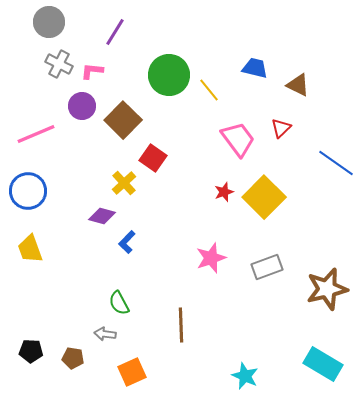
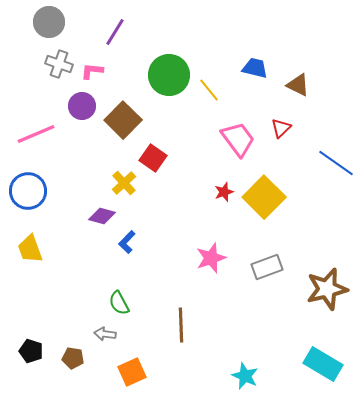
gray cross: rotated 8 degrees counterclockwise
black pentagon: rotated 15 degrees clockwise
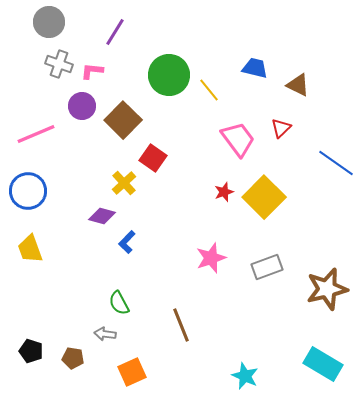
brown line: rotated 20 degrees counterclockwise
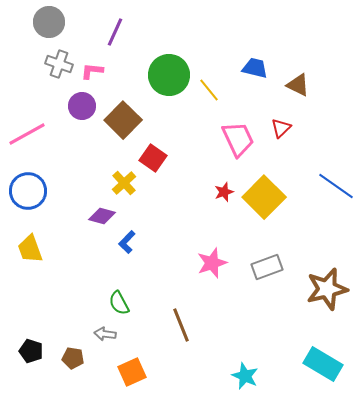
purple line: rotated 8 degrees counterclockwise
pink line: moved 9 px left; rotated 6 degrees counterclockwise
pink trapezoid: rotated 12 degrees clockwise
blue line: moved 23 px down
pink star: moved 1 px right, 5 px down
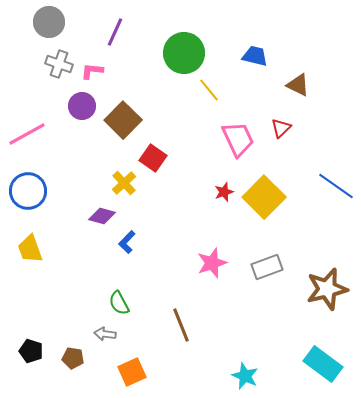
blue trapezoid: moved 12 px up
green circle: moved 15 px right, 22 px up
cyan rectangle: rotated 6 degrees clockwise
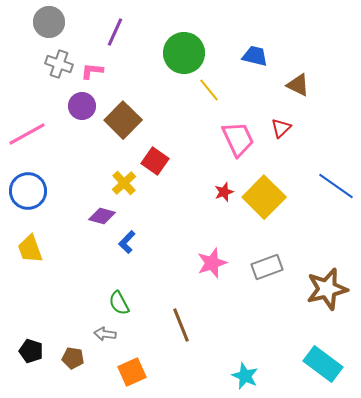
red square: moved 2 px right, 3 px down
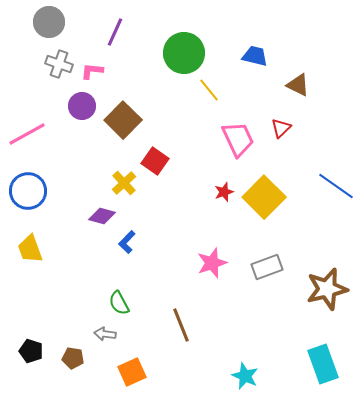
cyan rectangle: rotated 33 degrees clockwise
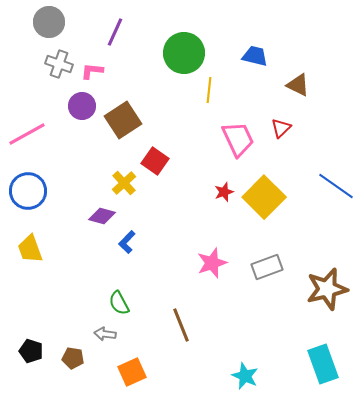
yellow line: rotated 45 degrees clockwise
brown square: rotated 12 degrees clockwise
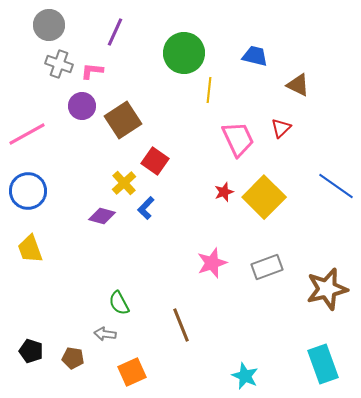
gray circle: moved 3 px down
blue L-shape: moved 19 px right, 34 px up
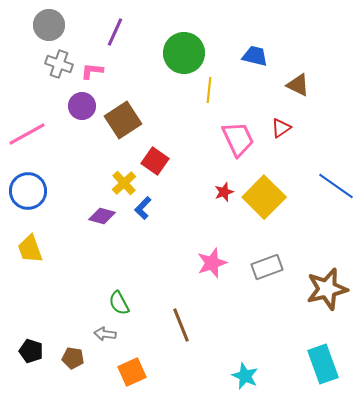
red triangle: rotated 10 degrees clockwise
blue L-shape: moved 3 px left
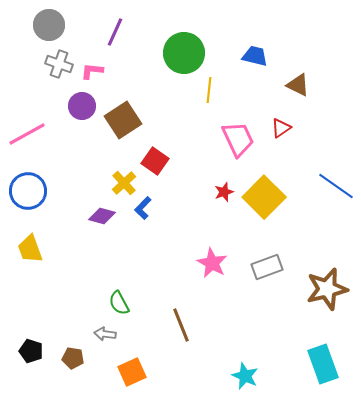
pink star: rotated 24 degrees counterclockwise
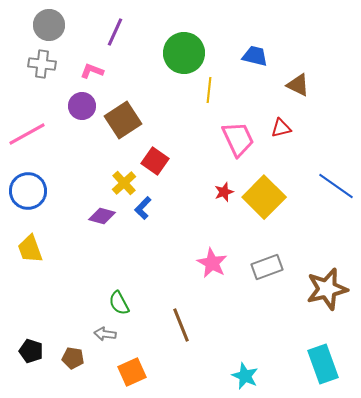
gray cross: moved 17 px left; rotated 12 degrees counterclockwise
pink L-shape: rotated 15 degrees clockwise
red triangle: rotated 20 degrees clockwise
